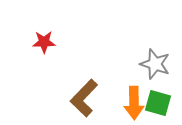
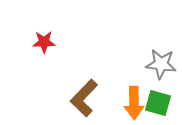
gray star: moved 6 px right; rotated 12 degrees counterclockwise
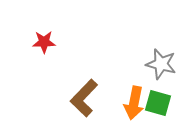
gray star: rotated 8 degrees clockwise
orange arrow: rotated 12 degrees clockwise
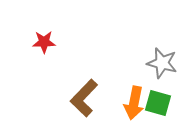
gray star: moved 1 px right, 1 px up
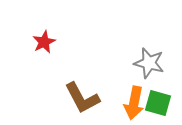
red star: rotated 25 degrees counterclockwise
gray star: moved 13 px left
brown L-shape: moved 2 px left; rotated 72 degrees counterclockwise
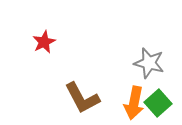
green square: rotated 32 degrees clockwise
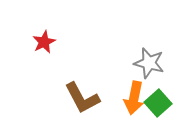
orange arrow: moved 5 px up
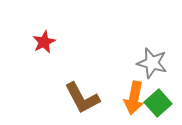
gray star: moved 3 px right
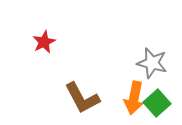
green square: moved 1 px left
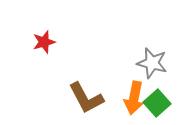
red star: rotated 10 degrees clockwise
brown L-shape: moved 4 px right
